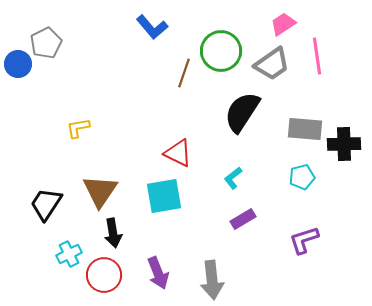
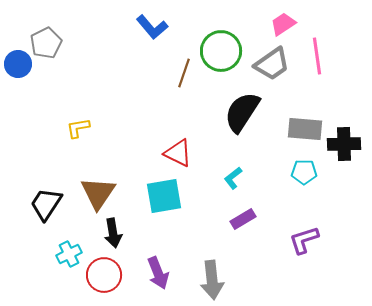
cyan pentagon: moved 2 px right, 5 px up; rotated 15 degrees clockwise
brown triangle: moved 2 px left, 2 px down
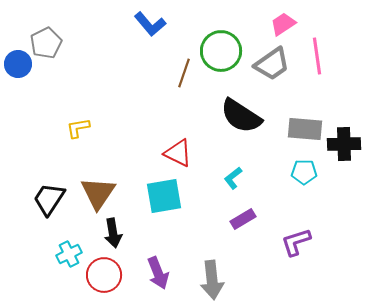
blue L-shape: moved 2 px left, 3 px up
black semicircle: moved 1 px left, 4 px down; rotated 90 degrees counterclockwise
black trapezoid: moved 3 px right, 5 px up
purple L-shape: moved 8 px left, 2 px down
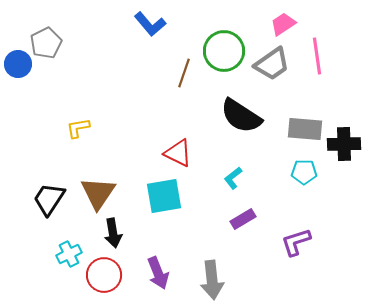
green circle: moved 3 px right
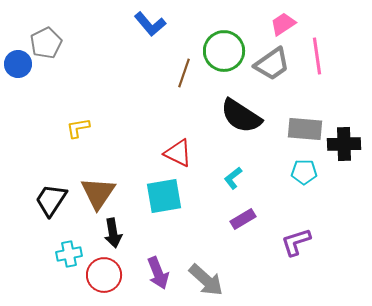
black trapezoid: moved 2 px right, 1 px down
cyan cross: rotated 15 degrees clockwise
gray arrow: moved 6 px left; rotated 42 degrees counterclockwise
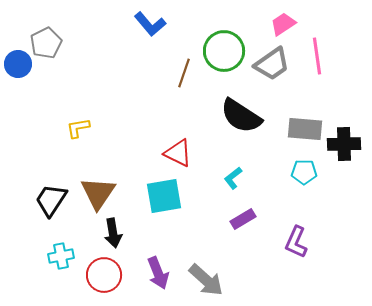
purple L-shape: rotated 48 degrees counterclockwise
cyan cross: moved 8 px left, 2 px down
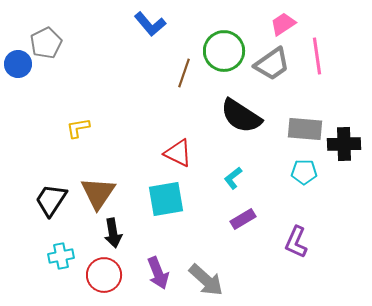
cyan square: moved 2 px right, 3 px down
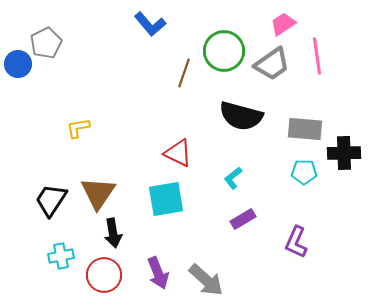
black semicircle: rotated 18 degrees counterclockwise
black cross: moved 9 px down
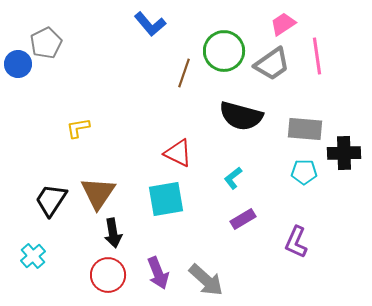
cyan cross: moved 28 px left; rotated 30 degrees counterclockwise
red circle: moved 4 px right
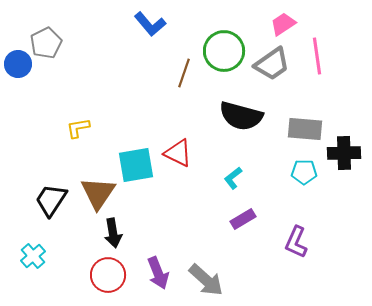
cyan square: moved 30 px left, 34 px up
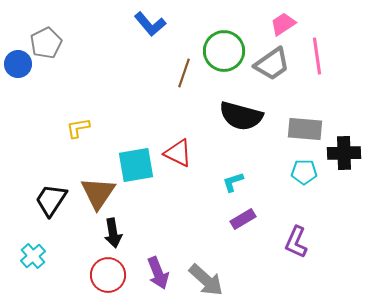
cyan L-shape: moved 4 px down; rotated 20 degrees clockwise
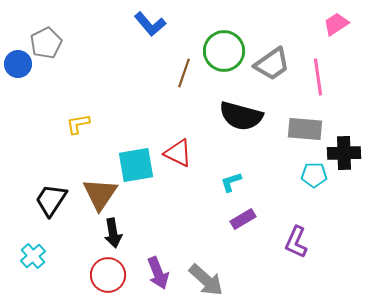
pink trapezoid: moved 53 px right
pink line: moved 1 px right, 21 px down
yellow L-shape: moved 4 px up
cyan pentagon: moved 10 px right, 3 px down
cyan L-shape: moved 2 px left
brown triangle: moved 2 px right, 1 px down
